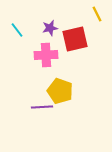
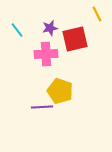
pink cross: moved 1 px up
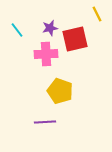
purple line: moved 3 px right, 15 px down
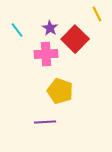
purple star: rotated 28 degrees counterclockwise
red square: rotated 32 degrees counterclockwise
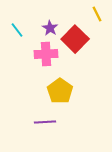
yellow pentagon: rotated 15 degrees clockwise
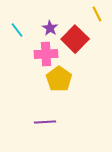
yellow pentagon: moved 1 px left, 12 px up
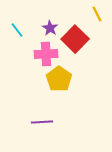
purple line: moved 3 px left
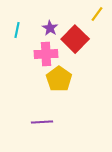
yellow line: rotated 63 degrees clockwise
cyan line: rotated 49 degrees clockwise
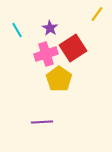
cyan line: rotated 42 degrees counterclockwise
red square: moved 2 px left, 9 px down; rotated 12 degrees clockwise
pink cross: rotated 15 degrees counterclockwise
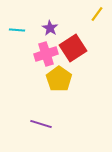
cyan line: rotated 56 degrees counterclockwise
purple line: moved 1 px left, 2 px down; rotated 20 degrees clockwise
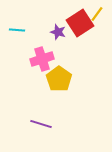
purple star: moved 8 px right, 4 px down; rotated 14 degrees counterclockwise
red square: moved 7 px right, 25 px up
pink cross: moved 4 px left, 5 px down
